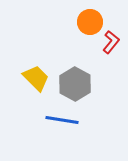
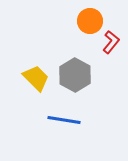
orange circle: moved 1 px up
gray hexagon: moved 9 px up
blue line: moved 2 px right
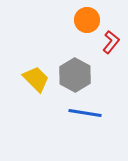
orange circle: moved 3 px left, 1 px up
yellow trapezoid: moved 1 px down
blue line: moved 21 px right, 7 px up
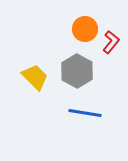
orange circle: moved 2 px left, 9 px down
gray hexagon: moved 2 px right, 4 px up
yellow trapezoid: moved 1 px left, 2 px up
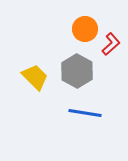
red L-shape: moved 2 px down; rotated 10 degrees clockwise
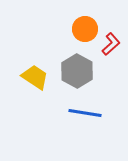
yellow trapezoid: rotated 12 degrees counterclockwise
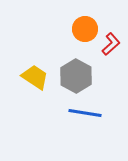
gray hexagon: moved 1 px left, 5 px down
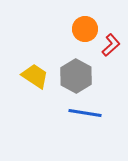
red L-shape: moved 1 px down
yellow trapezoid: moved 1 px up
